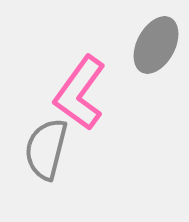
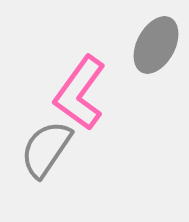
gray semicircle: rotated 20 degrees clockwise
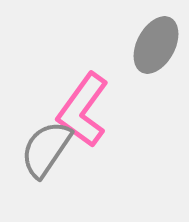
pink L-shape: moved 3 px right, 17 px down
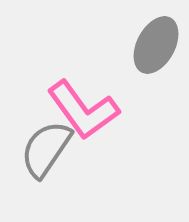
pink L-shape: rotated 72 degrees counterclockwise
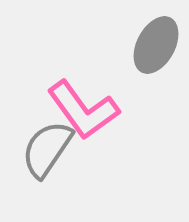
gray semicircle: moved 1 px right
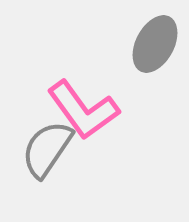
gray ellipse: moved 1 px left, 1 px up
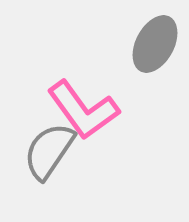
gray semicircle: moved 2 px right, 2 px down
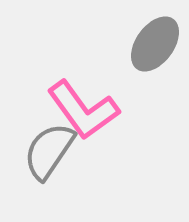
gray ellipse: rotated 8 degrees clockwise
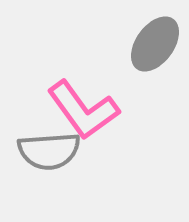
gray semicircle: rotated 128 degrees counterclockwise
